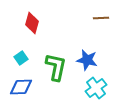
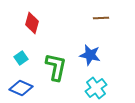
blue star: moved 3 px right, 5 px up
blue diamond: moved 1 px down; rotated 25 degrees clockwise
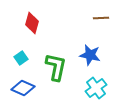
blue diamond: moved 2 px right
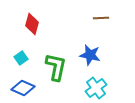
red diamond: moved 1 px down
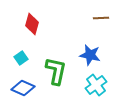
green L-shape: moved 4 px down
cyan cross: moved 3 px up
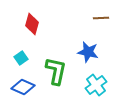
blue star: moved 2 px left, 3 px up
blue diamond: moved 1 px up
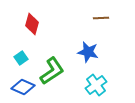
green L-shape: moved 4 px left; rotated 44 degrees clockwise
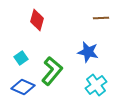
red diamond: moved 5 px right, 4 px up
green L-shape: rotated 16 degrees counterclockwise
